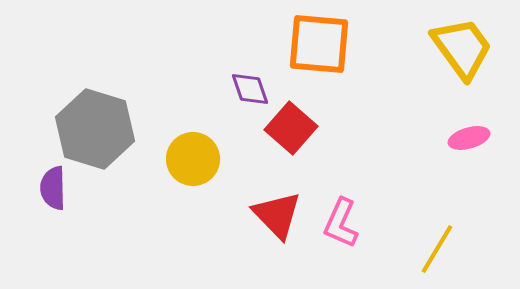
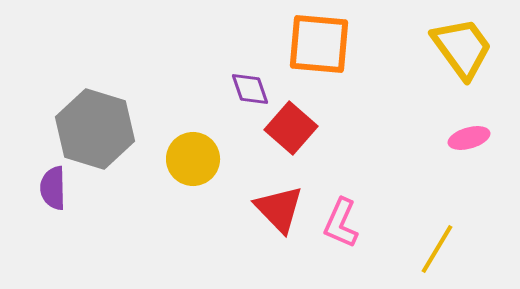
red triangle: moved 2 px right, 6 px up
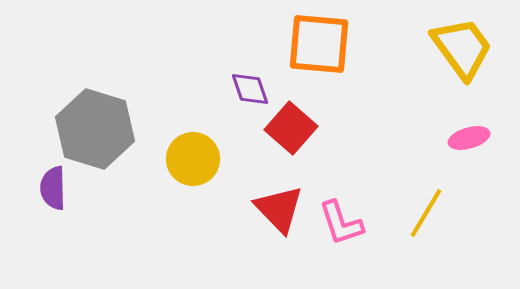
pink L-shape: rotated 42 degrees counterclockwise
yellow line: moved 11 px left, 36 px up
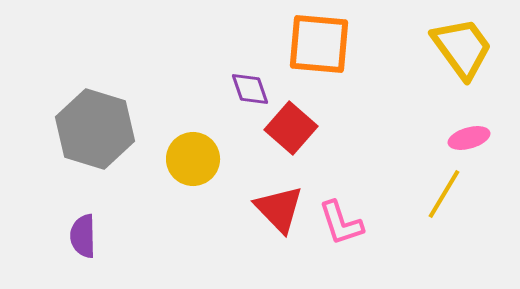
purple semicircle: moved 30 px right, 48 px down
yellow line: moved 18 px right, 19 px up
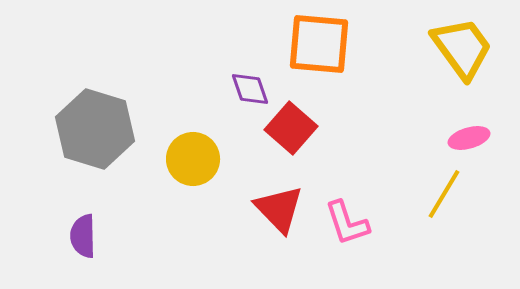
pink L-shape: moved 6 px right
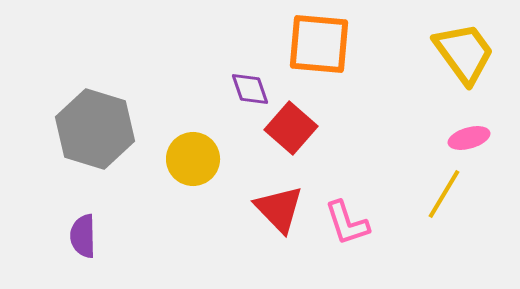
yellow trapezoid: moved 2 px right, 5 px down
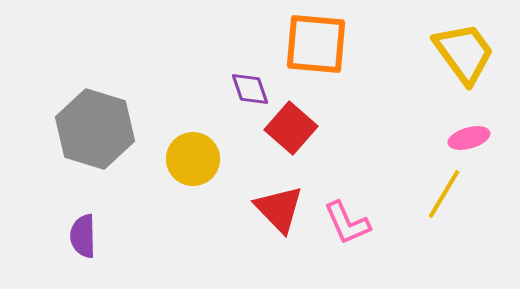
orange square: moved 3 px left
pink L-shape: rotated 6 degrees counterclockwise
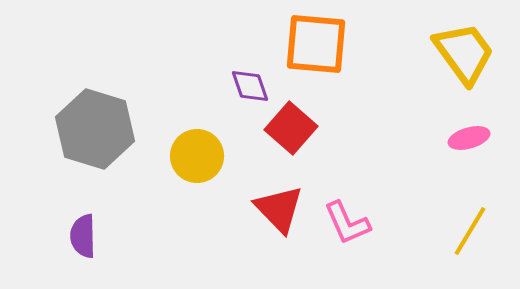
purple diamond: moved 3 px up
yellow circle: moved 4 px right, 3 px up
yellow line: moved 26 px right, 37 px down
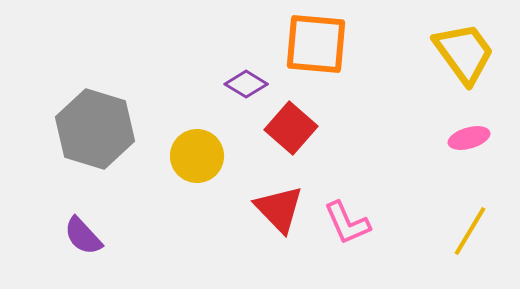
purple diamond: moved 4 px left, 2 px up; rotated 39 degrees counterclockwise
purple semicircle: rotated 42 degrees counterclockwise
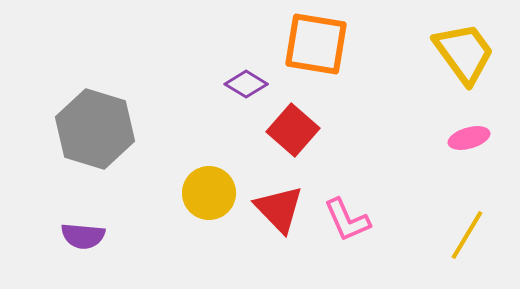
orange square: rotated 4 degrees clockwise
red square: moved 2 px right, 2 px down
yellow circle: moved 12 px right, 37 px down
pink L-shape: moved 3 px up
yellow line: moved 3 px left, 4 px down
purple semicircle: rotated 42 degrees counterclockwise
